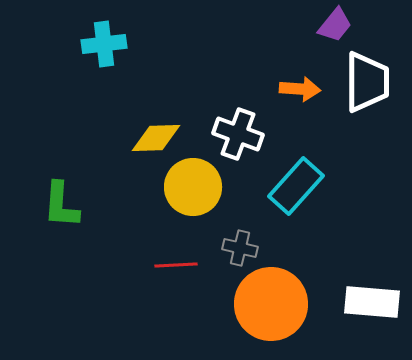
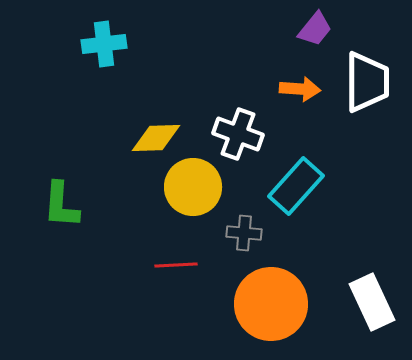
purple trapezoid: moved 20 px left, 4 px down
gray cross: moved 4 px right, 15 px up; rotated 8 degrees counterclockwise
white rectangle: rotated 60 degrees clockwise
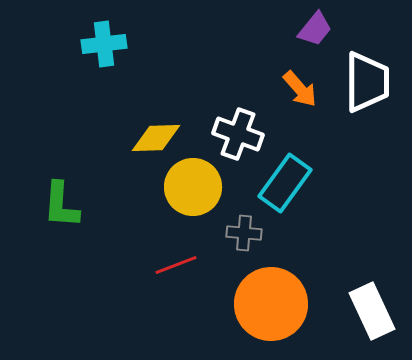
orange arrow: rotated 45 degrees clockwise
cyan rectangle: moved 11 px left, 3 px up; rotated 6 degrees counterclockwise
red line: rotated 18 degrees counterclockwise
white rectangle: moved 9 px down
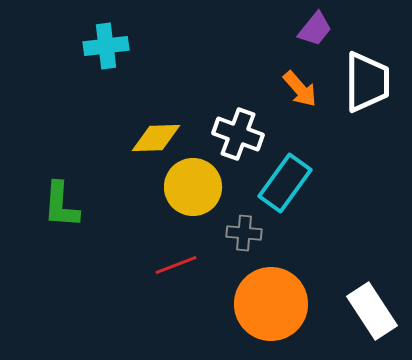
cyan cross: moved 2 px right, 2 px down
white rectangle: rotated 8 degrees counterclockwise
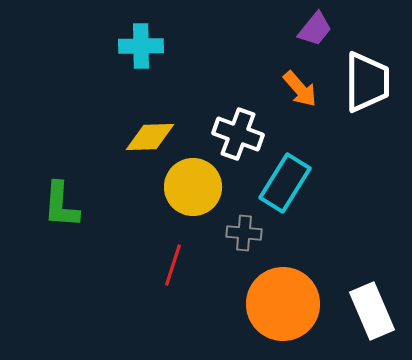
cyan cross: moved 35 px right; rotated 6 degrees clockwise
yellow diamond: moved 6 px left, 1 px up
cyan rectangle: rotated 4 degrees counterclockwise
red line: moved 3 px left; rotated 51 degrees counterclockwise
orange circle: moved 12 px right
white rectangle: rotated 10 degrees clockwise
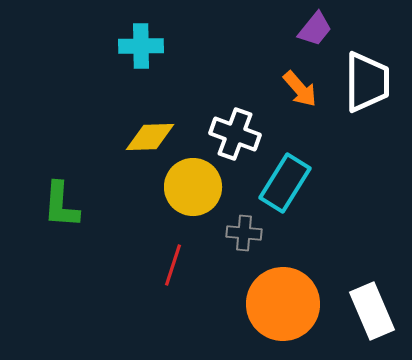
white cross: moved 3 px left
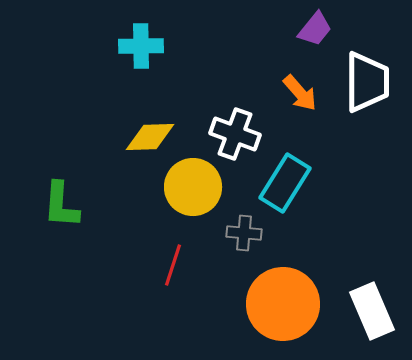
orange arrow: moved 4 px down
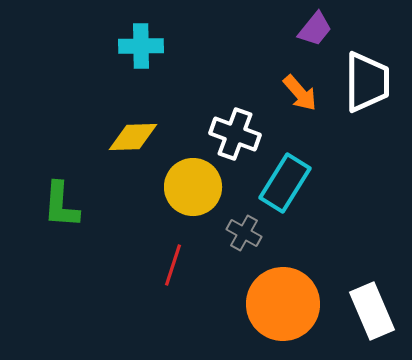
yellow diamond: moved 17 px left
gray cross: rotated 24 degrees clockwise
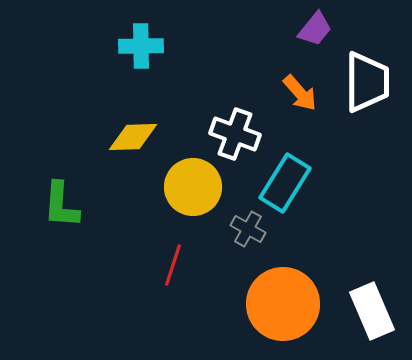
gray cross: moved 4 px right, 4 px up
